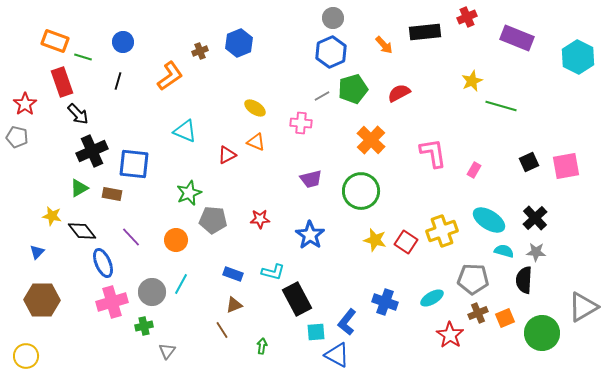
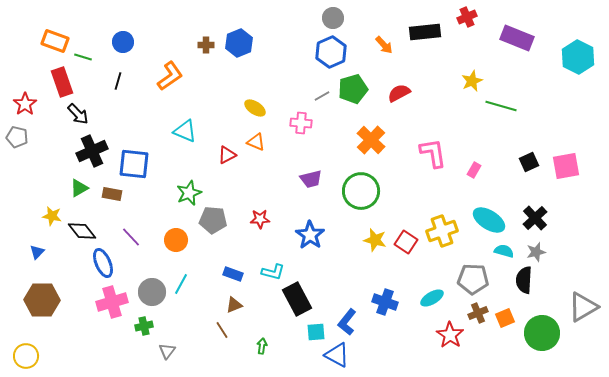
brown cross at (200, 51): moved 6 px right, 6 px up; rotated 21 degrees clockwise
gray star at (536, 252): rotated 18 degrees counterclockwise
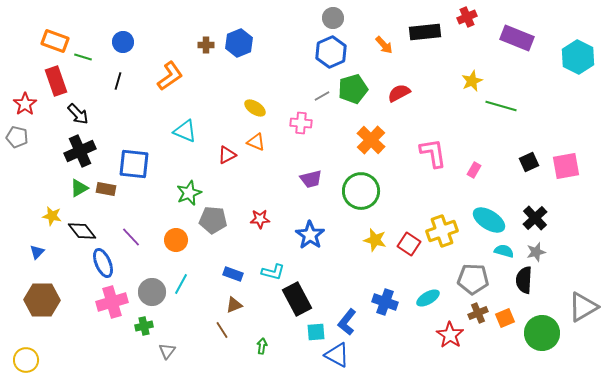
red rectangle at (62, 82): moved 6 px left, 1 px up
black cross at (92, 151): moved 12 px left
brown rectangle at (112, 194): moved 6 px left, 5 px up
red square at (406, 242): moved 3 px right, 2 px down
cyan ellipse at (432, 298): moved 4 px left
yellow circle at (26, 356): moved 4 px down
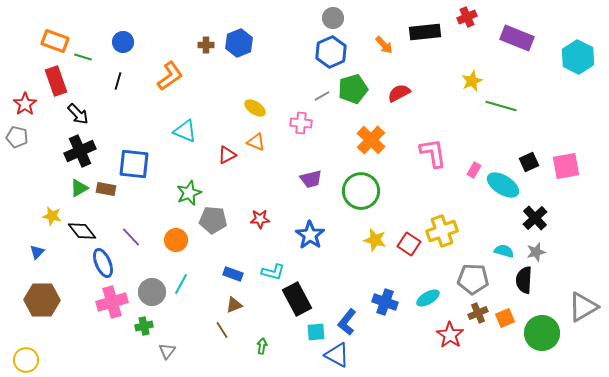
cyan ellipse at (489, 220): moved 14 px right, 35 px up
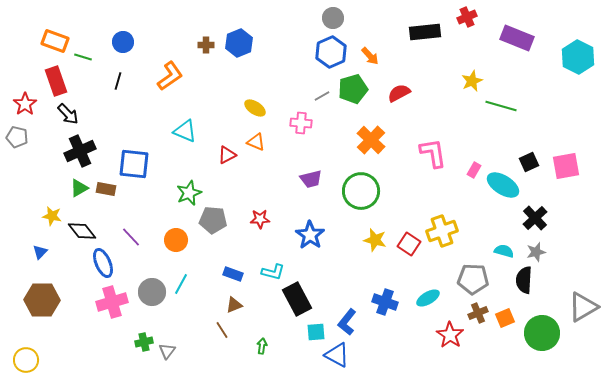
orange arrow at (384, 45): moved 14 px left, 11 px down
black arrow at (78, 114): moved 10 px left
blue triangle at (37, 252): moved 3 px right
green cross at (144, 326): moved 16 px down
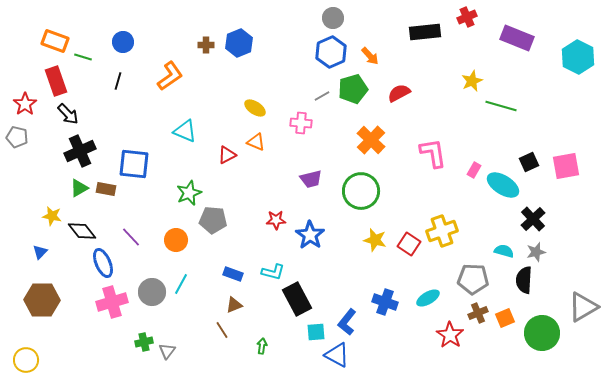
black cross at (535, 218): moved 2 px left, 1 px down
red star at (260, 219): moved 16 px right, 1 px down
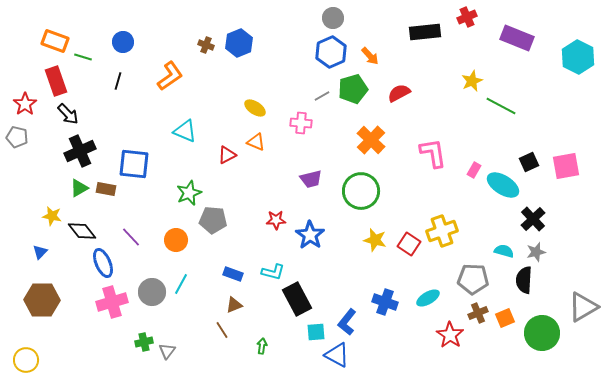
brown cross at (206, 45): rotated 21 degrees clockwise
green line at (501, 106): rotated 12 degrees clockwise
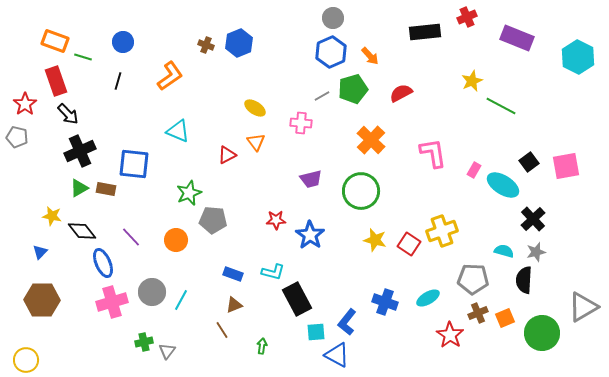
red semicircle at (399, 93): moved 2 px right
cyan triangle at (185, 131): moved 7 px left
orange triangle at (256, 142): rotated 30 degrees clockwise
black square at (529, 162): rotated 12 degrees counterclockwise
cyan line at (181, 284): moved 16 px down
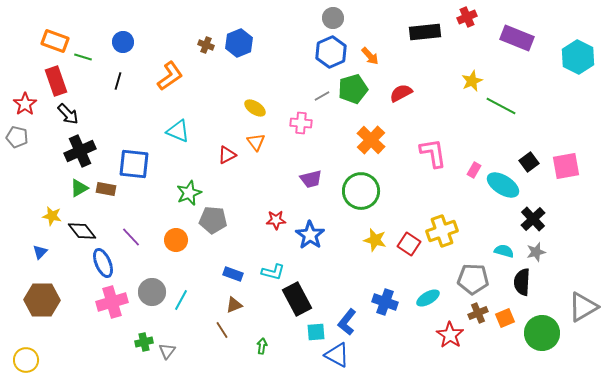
black semicircle at (524, 280): moved 2 px left, 2 px down
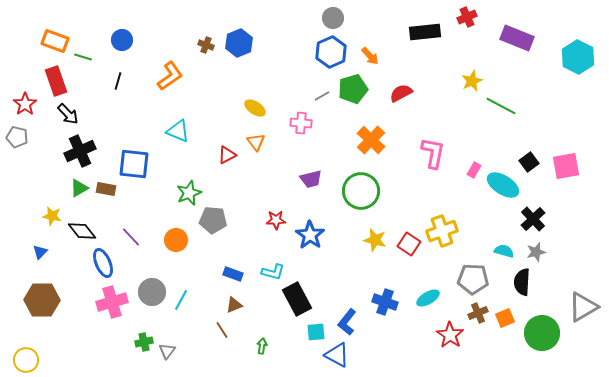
blue circle at (123, 42): moved 1 px left, 2 px up
pink L-shape at (433, 153): rotated 20 degrees clockwise
